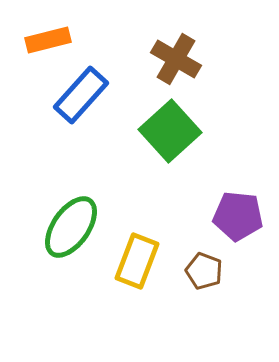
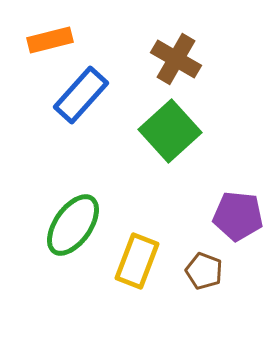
orange rectangle: moved 2 px right
green ellipse: moved 2 px right, 2 px up
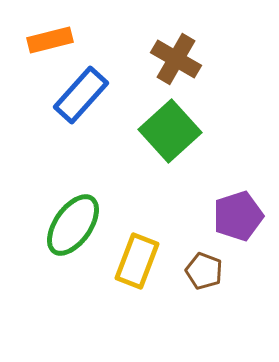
purple pentagon: rotated 24 degrees counterclockwise
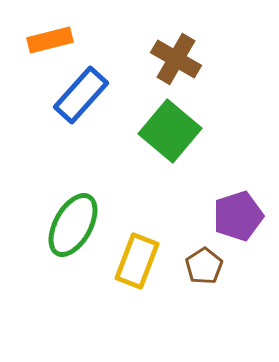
green square: rotated 8 degrees counterclockwise
green ellipse: rotated 6 degrees counterclockwise
brown pentagon: moved 5 px up; rotated 18 degrees clockwise
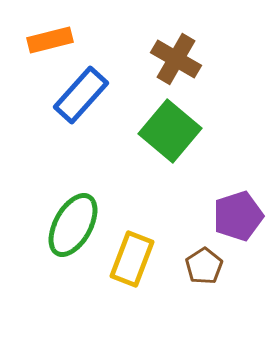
yellow rectangle: moved 5 px left, 2 px up
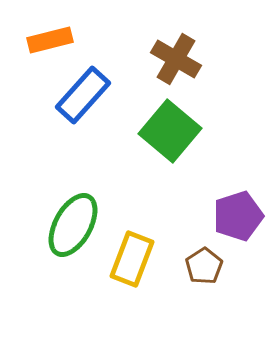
blue rectangle: moved 2 px right
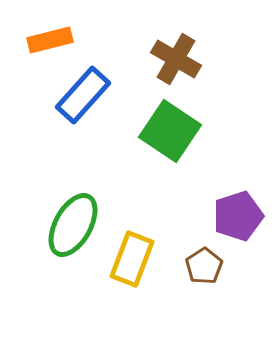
green square: rotated 6 degrees counterclockwise
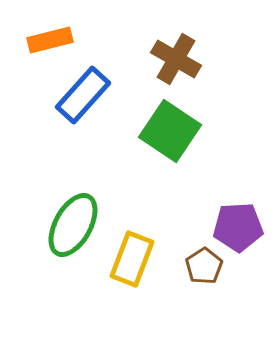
purple pentagon: moved 11 px down; rotated 15 degrees clockwise
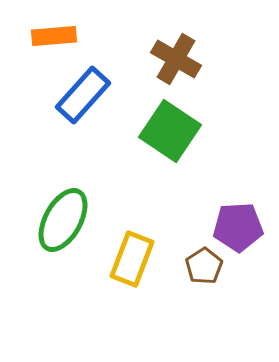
orange rectangle: moved 4 px right, 4 px up; rotated 9 degrees clockwise
green ellipse: moved 10 px left, 5 px up
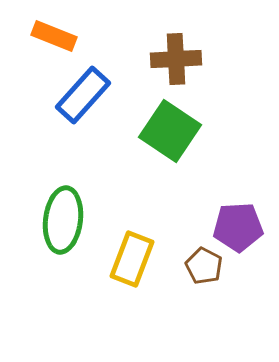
orange rectangle: rotated 27 degrees clockwise
brown cross: rotated 33 degrees counterclockwise
green ellipse: rotated 22 degrees counterclockwise
brown pentagon: rotated 12 degrees counterclockwise
